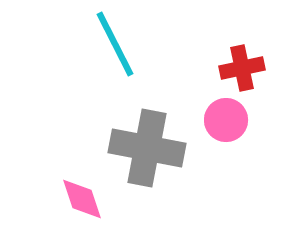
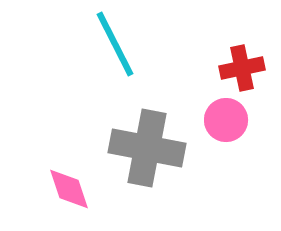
pink diamond: moved 13 px left, 10 px up
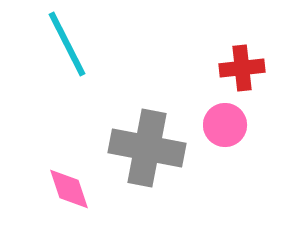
cyan line: moved 48 px left
red cross: rotated 6 degrees clockwise
pink circle: moved 1 px left, 5 px down
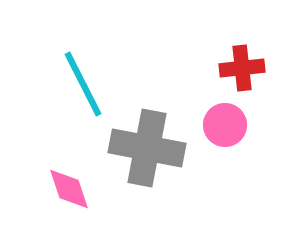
cyan line: moved 16 px right, 40 px down
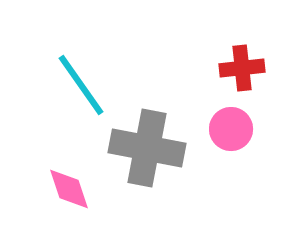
cyan line: moved 2 px left, 1 px down; rotated 8 degrees counterclockwise
pink circle: moved 6 px right, 4 px down
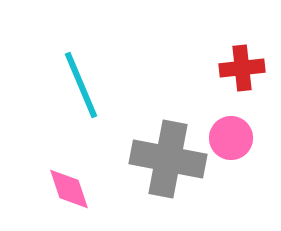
cyan line: rotated 12 degrees clockwise
pink circle: moved 9 px down
gray cross: moved 21 px right, 11 px down
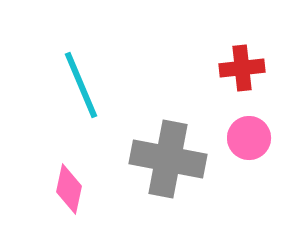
pink circle: moved 18 px right
pink diamond: rotated 30 degrees clockwise
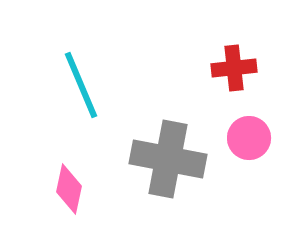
red cross: moved 8 px left
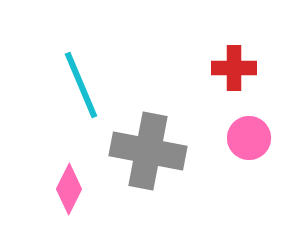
red cross: rotated 6 degrees clockwise
gray cross: moved 20 px left, 8 px up
pink diamond: rotated 15 degrees clockwise
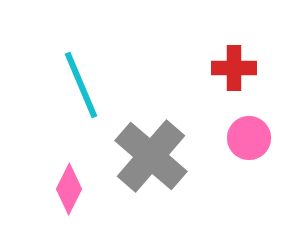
gray cross: moved 3 px right, 5 px down; rotated 30 degrees clockwise
